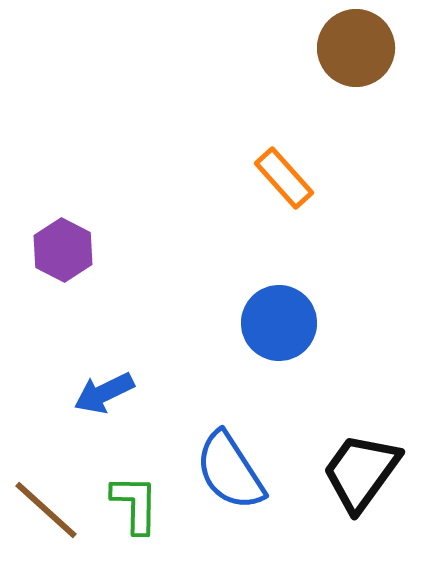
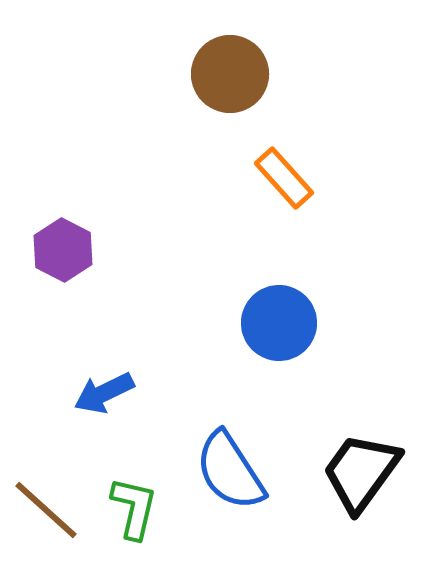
brown circle: moved 126 px left, 26 px down
green L-shape: moved 1 px left, 4 px down; rotated 12 degrees clockwise
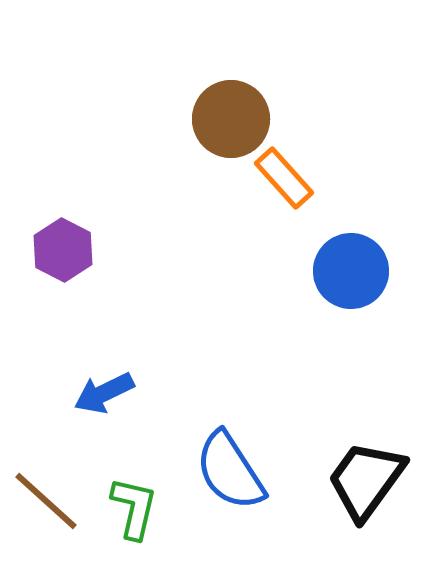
brown circle: moved 1 px right, 45 px down
blue circle: moved 72 px right, 52 px up
black trapezoid: moved 5 px right, 8 px down
brown line: moved 9 px up
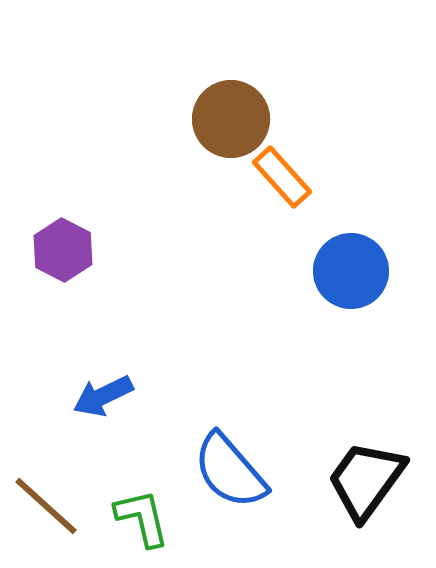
orange rectangle: moved 2 px left, 1 px up
blue arrow: moved 1 px left, 3 px down
blue semicircle: rotated 8 degrees counterclockwise
brown line: moved 5 px down
green L-shape: moved 8 px right, 10 px down; rotated 26 degrees counterclockwise
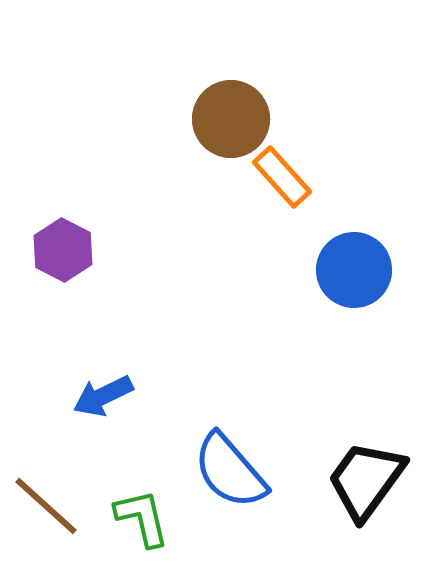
blue circle: moved 3 px right, 1 px up
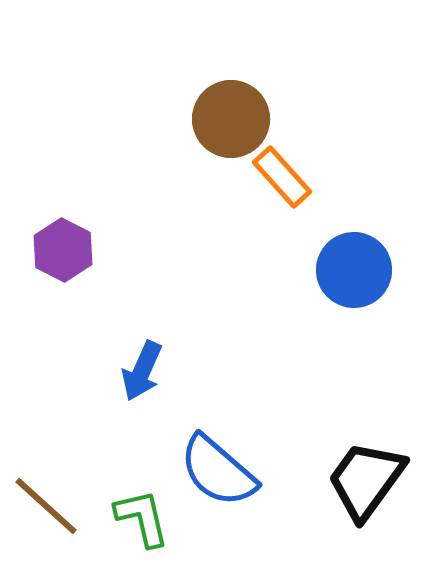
blue arrow: moved 39 px right, 25 px up; rotated 40 degrees counterclockwise
blue semicircle: moved 12 px left; rotated 8 degrees counterclockwise
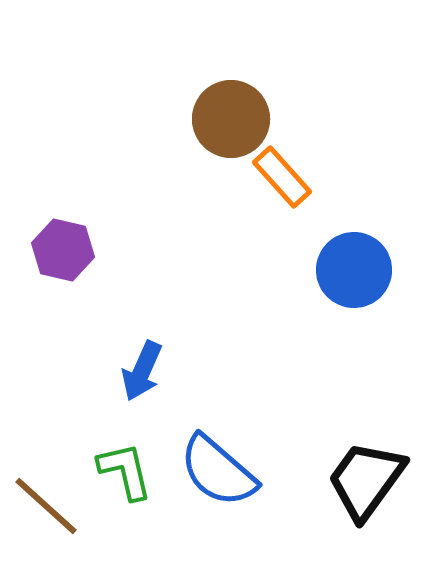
purple hexagon: rotated 14 degrees counterclockwise
green L-shape: moved 17 px left, 47 px up
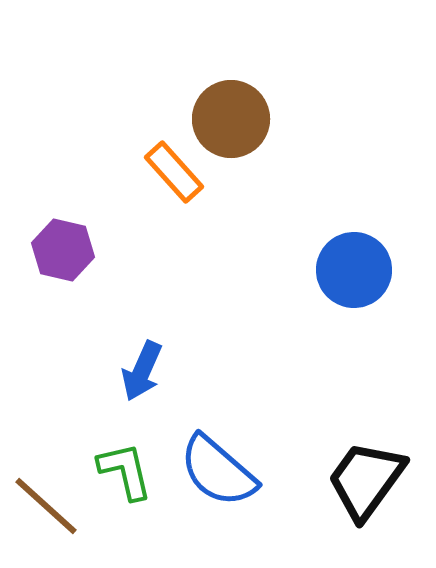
orange rectangle: moved 108 px left, 5 px up
